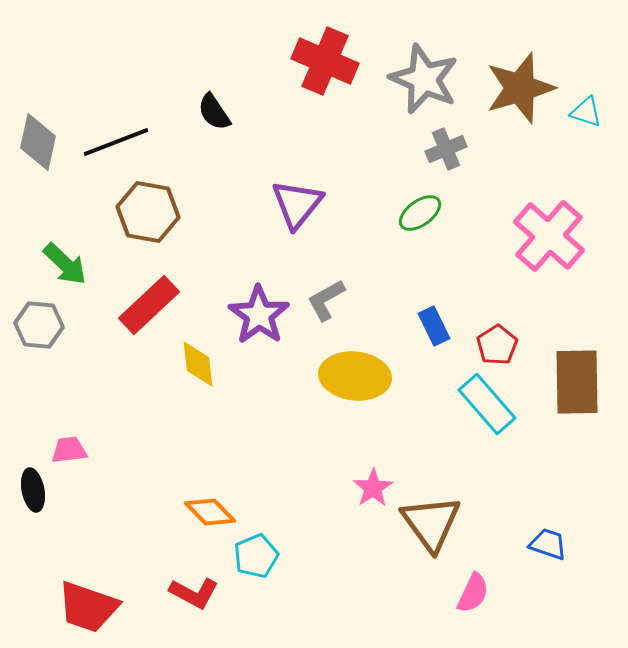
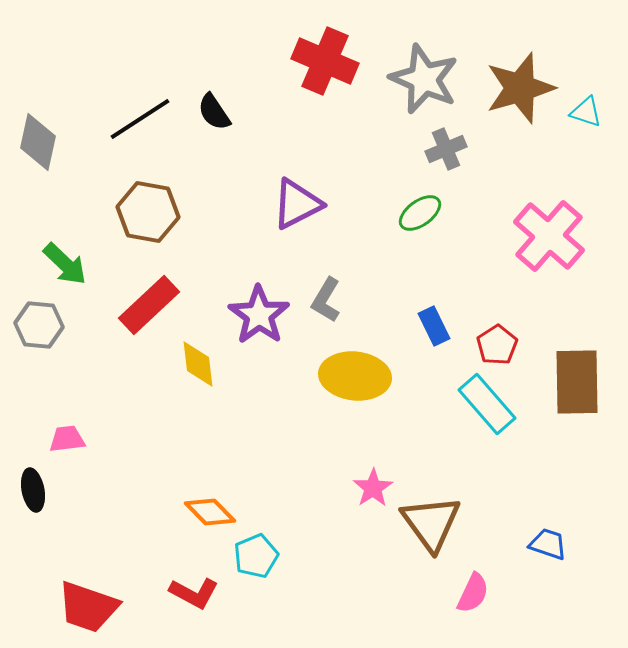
black line: moved 24 px right, 23 px up; rotated 12 degrees counterclockwise
purple triangle: rotated 24 degrees clockwise
gray L-shape: rotated 30 degrees counterclockwise
pink trapezoid: moved 2 px left, 11 px up
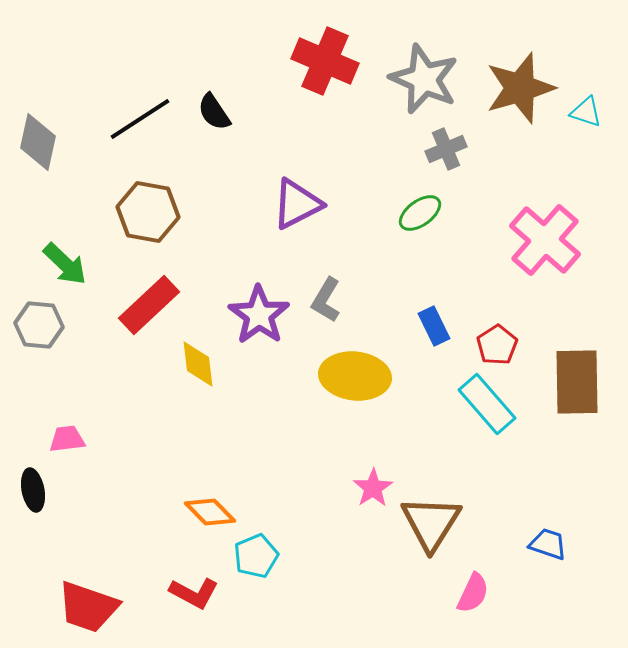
pink cross: moved 4 px left, 4 px down
brown triangle: rotated 8 degrees clockwise
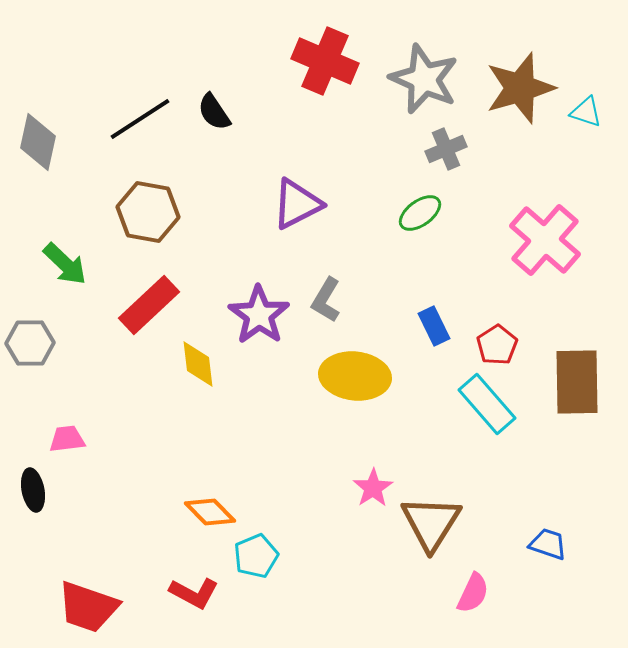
gray hexagon: moved 9 px left, 18 px down; rotated 6 degrees counterclockwise
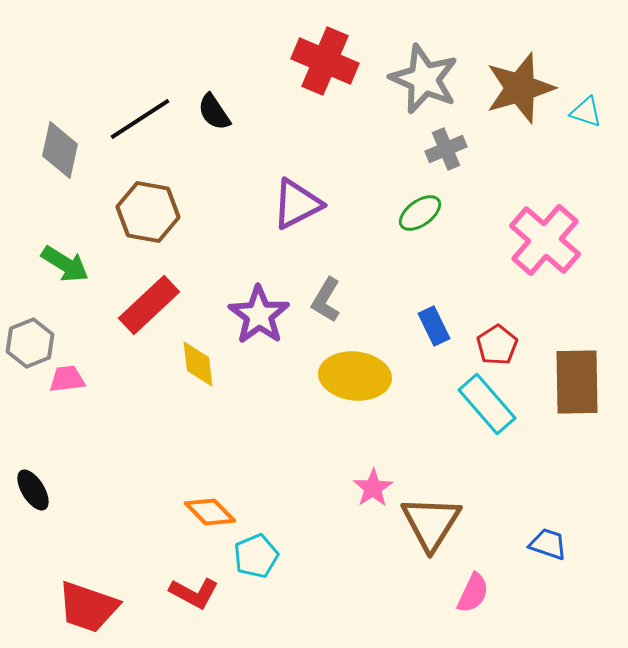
gray diamond: moved 22 px right, 8 px down
green arrow: rotated 12 degrees counterclockwise
gray hexagon: rotated 21 degrees counterclockwise
pink trapezoid: moved 60 px up
black ellipse: rotated 21 degrees counterclockwise
